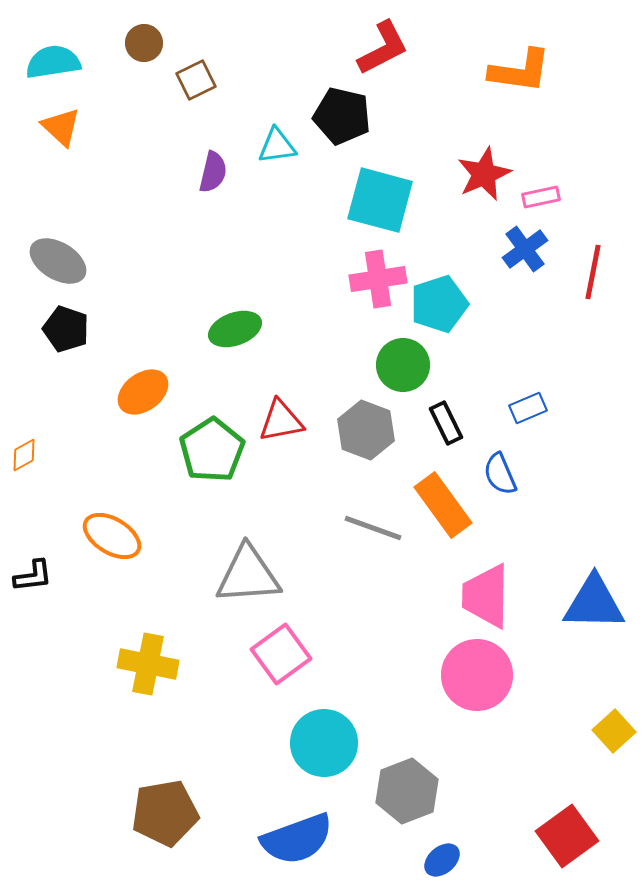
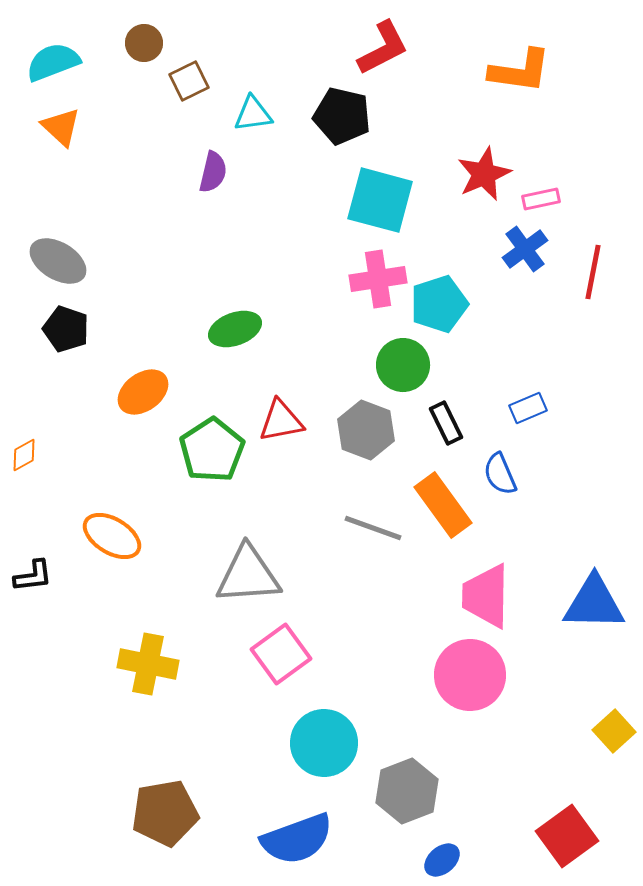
cyan semicircle at (53, 62): rotated 12 degrees counterclockwise
brown square at (196, 80): moved 7 px left, 1 px down
cyan triangle at (277, 146): moved 24 px left, 32 px up
pink rectangle at (541, 197): moved 2 px down
pink circle at (477, 675): moved 7 px left
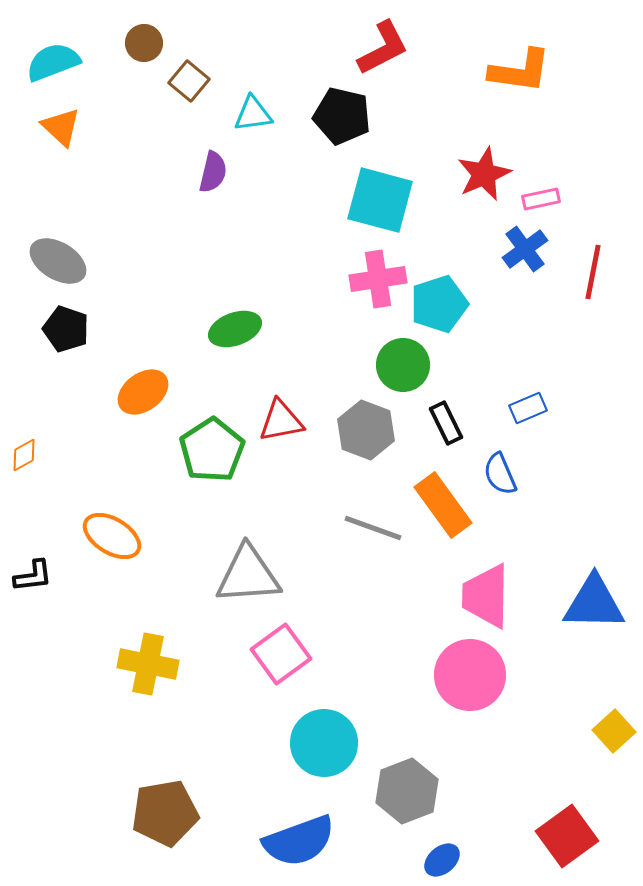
brown square at (189, 81): rotated 24 degrees counterclockwise
blue semicircle at (297, 839): moved 2 px right, 2 px down
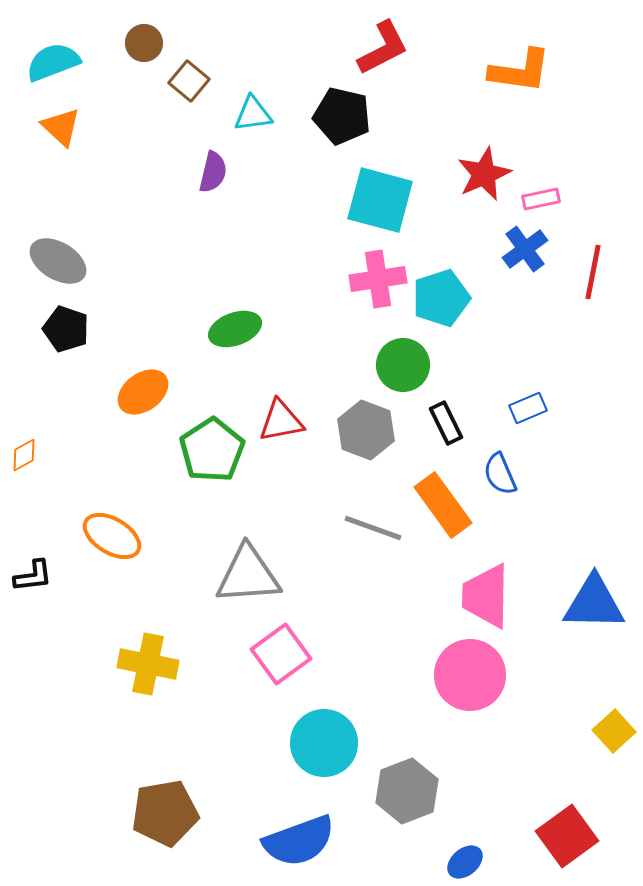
cyan pentagon at (439, 304): moved 2 px right, 6 px up
blue ellipse at (442, 860): moved 23 px right, 2 px down
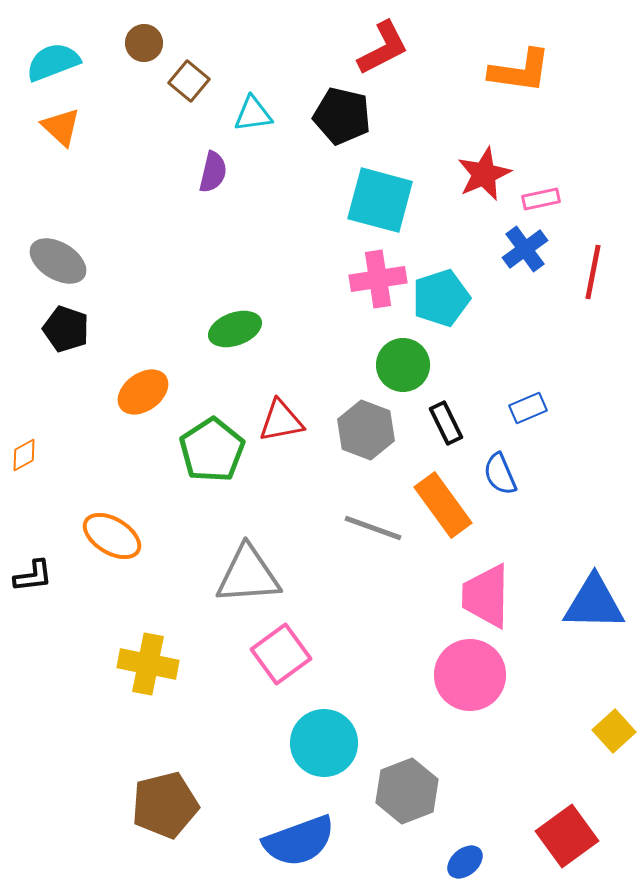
brown pentagon at (165, 813): moved 8 px up; rotated 4 degrees counterclockwise
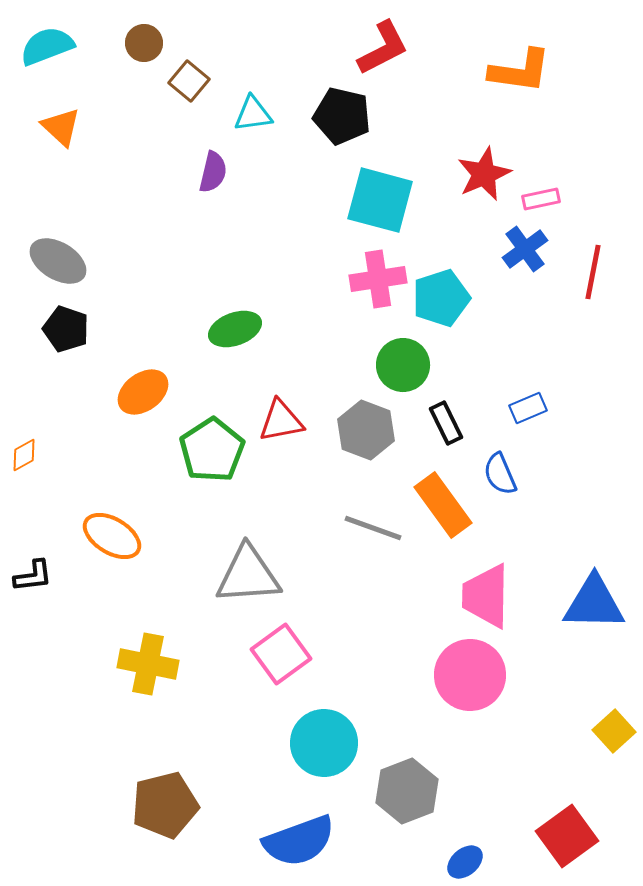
cyan semicircle at (53, 62): moved 6 px left, 16 px up
